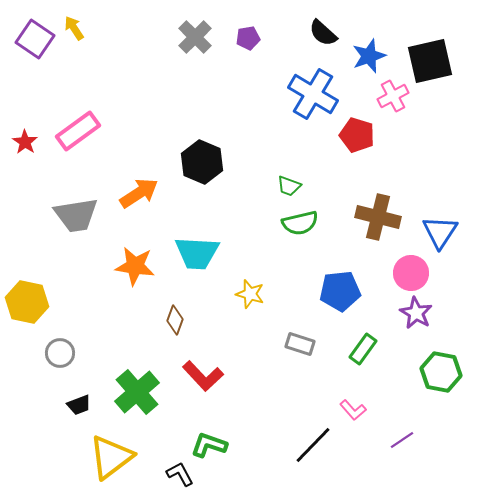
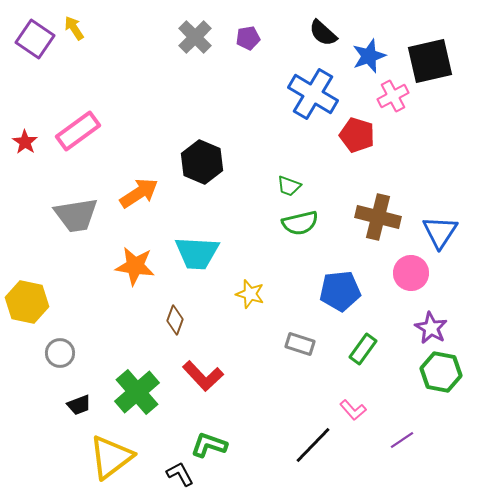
purple star: moved 15 px right, 15 px down
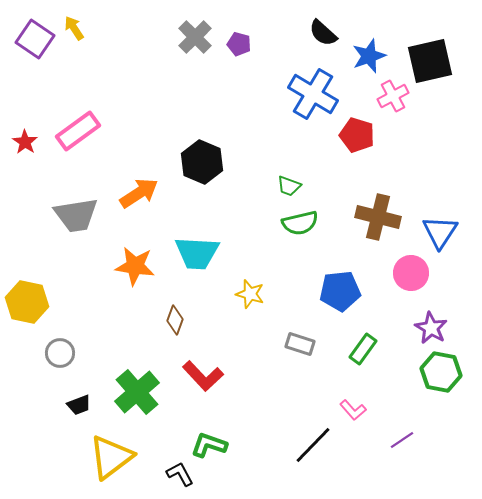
purple pentagon: moved 9 px left, 6 px down; rotated 25 degrees clockwise
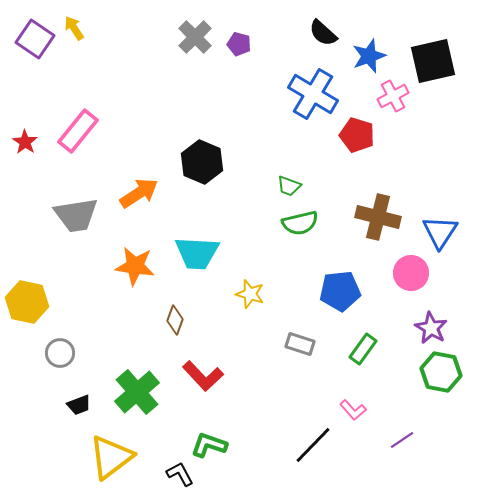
black square: moved 3 px right
pink rectangle: rotated 15 degrees counterclockwise
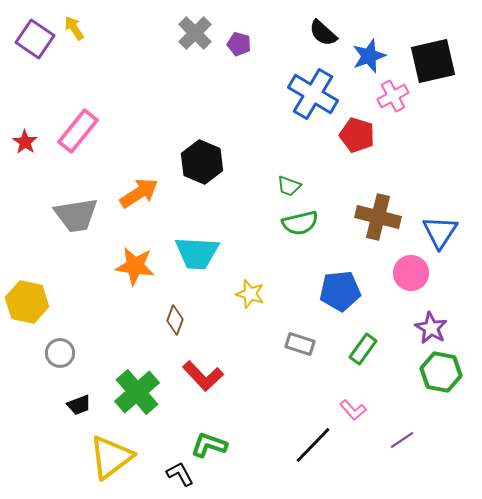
gray cross: moved 4 px up
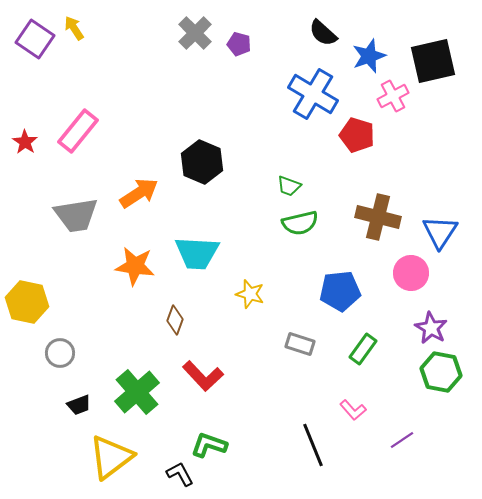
black line: rotated 66 degrees counterclockwise
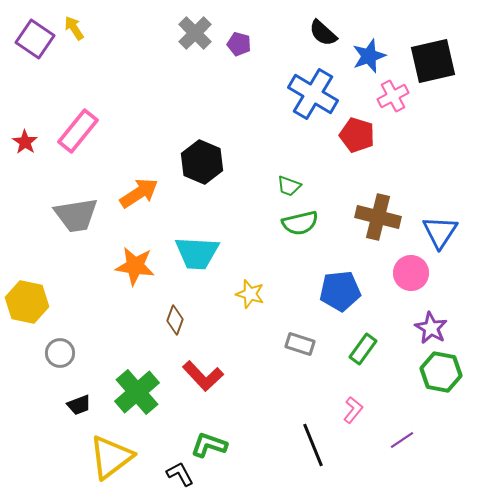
pink L-shape: rotated 100 degrees counterclockwise
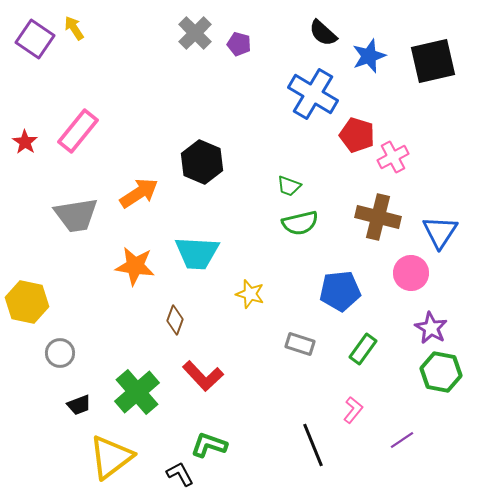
pink cross: moved 61 px down
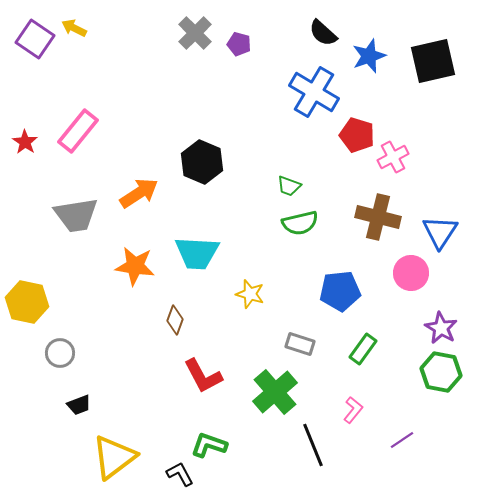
yellow arrow: rotated 30 degrees counterclockwise
blue cross: moved 1 px right, 2 px up
purple star: moved 10 px right
red L-shape: rotated 15 degrees clockwise
green cross: moved 138 px right
yellow triangle: moved 3 px right
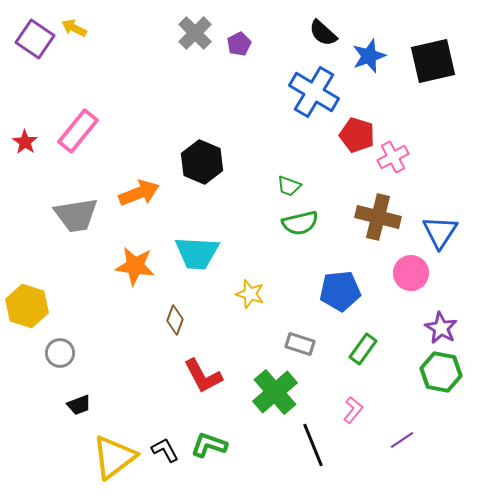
purple pentagon: rotated 30 degrees clockwise
orange arrow: rotated 12 degrees clockwise
yellow hexagon: moved 4 px down; rotated 6 degrees clockwise
black L-shape: moved 15 px left, 24 px up
